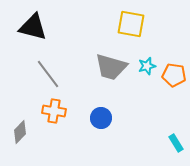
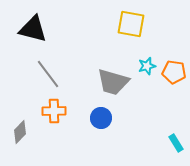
black triangle: moved 2 px down
gray trapezoid: moved 2 px right, 15 px down
orange pentagon: moved 3 px up
orange cross: rotated 10 degrees counterclockwise
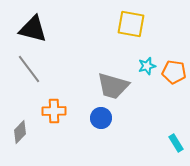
gray line: moved 19 px left, 5 px up
gray trapezoid: moved 4 px down
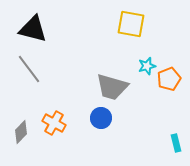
orange pentagon: moved 5 px left, 7 px down; rotated 30 degrees counterclockwise
gray trapezoid: moved 1 px left, 1 px down
orange cross: moved 12 px down; rotated 30 degrees clockwise
gray diamond: moved 1 px right
cyan rectangle: rotated 18 degrees clockwise
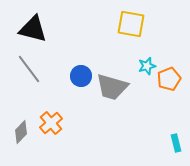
blue circle: moved 20 px left, 42 px up
orange cross: moved 3 px left; rotated 20 degrees clockwise
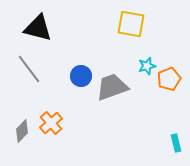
black triangle: moved 5 px right, 1 px up
gray trapezoid: rotated 144 degrees clockwise
gray diamond: moved 1 px right, 1 px up
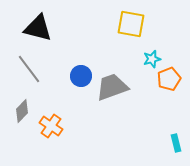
cyan star: moved 5 px right, 7 px up
orange cross: moved 3 px down; rotated 15 degrees counterclockwise
gray diamond: moved 20 px up
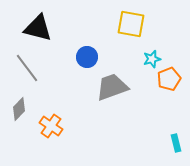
gray line: moved 2 px left, 1 px up
blue circle: moved 6 px right, 19 px up
gray diamond: moved 3 px left, 2 px up
